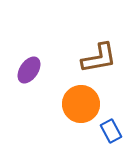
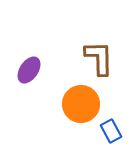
brown L-shape: rotated 81 degrees counterclockwise
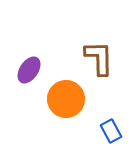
orange circle: moved 15 px left, 5 px up
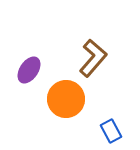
brown L-shape: moved 6 px left; rotated 42 degrees clockwise
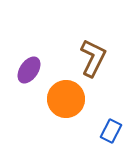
brown L-shape: rotated 15 degrees counterclockwise
blue rectangle: rotated 55 degrees clockwise
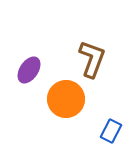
brown L-shape: moved 1 px left, 1 px down; rotated 6 degrees counterclockwise
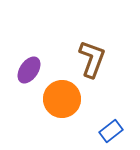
orange circle: moved 4 px left
blue rectangle: rotated 25 degrees clockwise
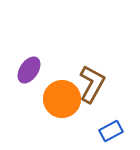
brown L-shape: moved 25 px down; rotated 9 degrees clockwise
blue rectangle: rotated 10 degrees clockwise
